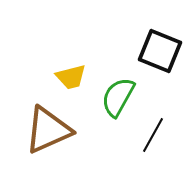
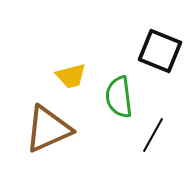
yellow trapezoid: moved 1 px up
green semicircle: moved 1 px right; rotated 36 degrees counterclockwise
brown triangle: moved 1 px up
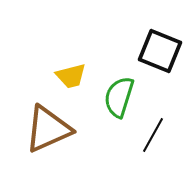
green semicircle: rotated 24 degrees clockwise
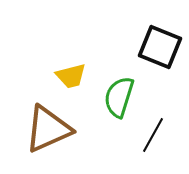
black square: moved 4 px up
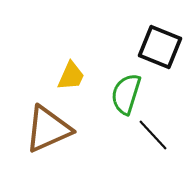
yellow trapezoid: rotated 52 degrees counterclockwise
green semicircle: moved 7 px right, 3 px up
black line: rotated 72 degrees counterclockwise
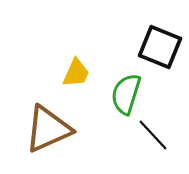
yellow trapezoid: moved 5 px right, 3 px up
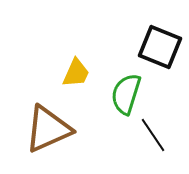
black line: rotated 9 degrees clockwise
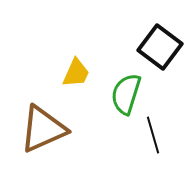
black square: rotated 15 degrees clockwise
brown triangle: moved 5 px left
black line: rotated 18 degrees clockwise
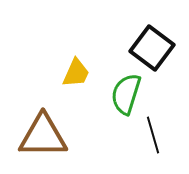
black square: moved 8 px left, 1 px down
brown triangle: moved 7 px down; rotated 24 degrees clockwise
